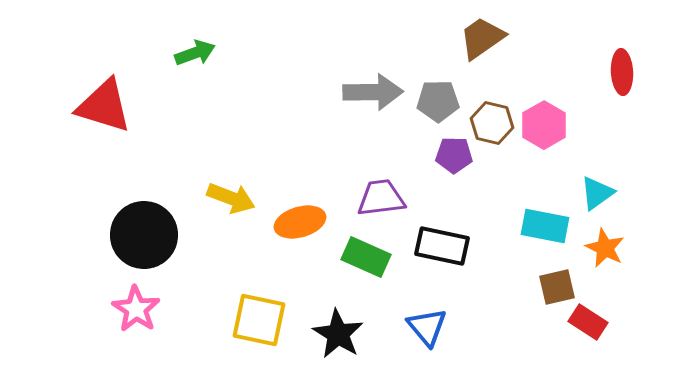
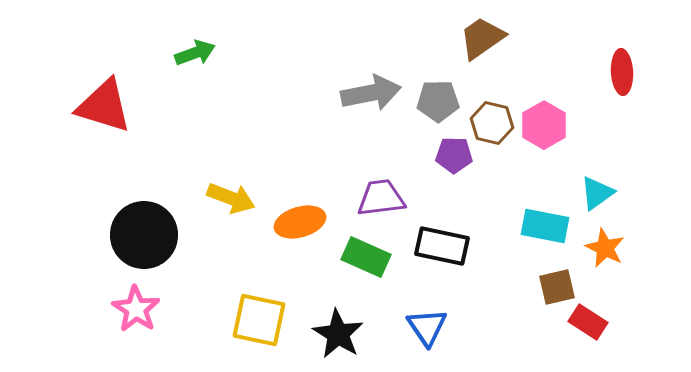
gray arrow: moved 2 px left, 1 px down; rotated 10 degrees counterclockwise
blue triangle: rotated 6 degrees clockwise
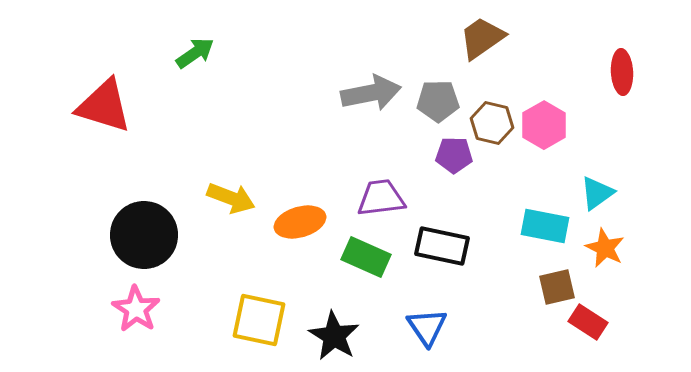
green arrow: rotated 15 degrees counterclockwise
black star: moved 4 px left, 2 px down
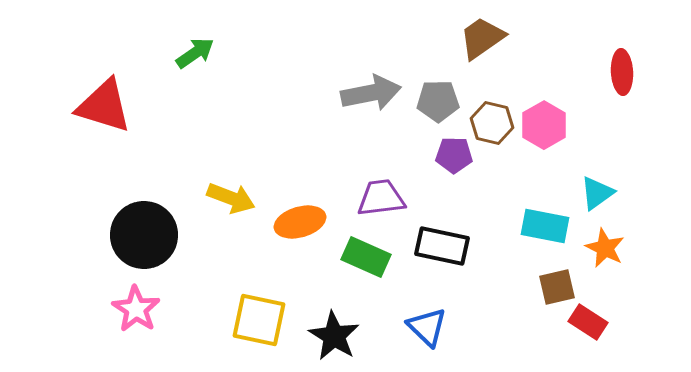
blue triangle: rotated 12 degrees counterclockwise
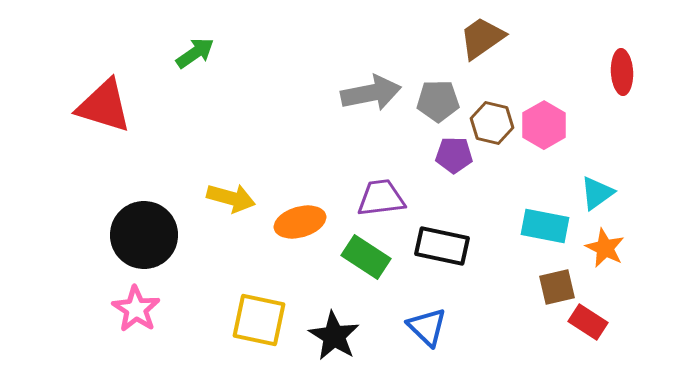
yellow arrow: rotated 6 degrees counterclockwise
green rectangle: rotated 9 degrees clockwise
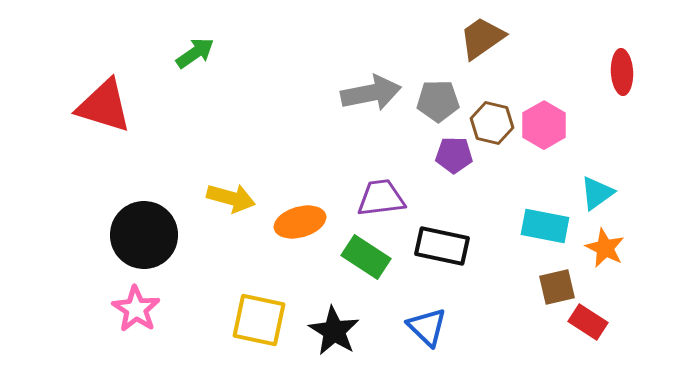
black star: moved 5 px up
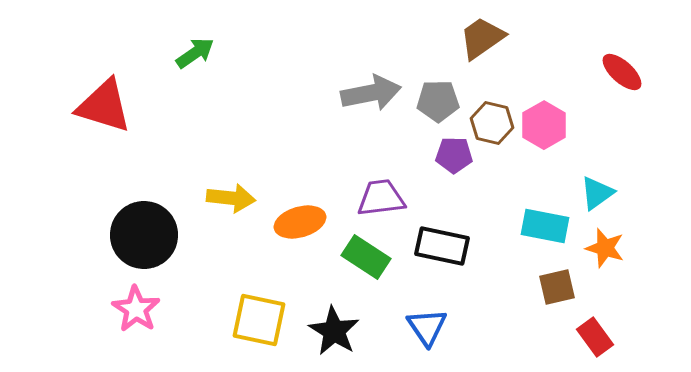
red ellipse: rotated 45 degrees counterclockwise
yellow arrow: rotated 9 degrees counterclockwise
orange star: rotated 9 degrees counterclockwise
red rectangle: moved 7 px right, 15 px down; rotated 21 degrees clockwise
blue triangle: rotated 12 degrees clockwise
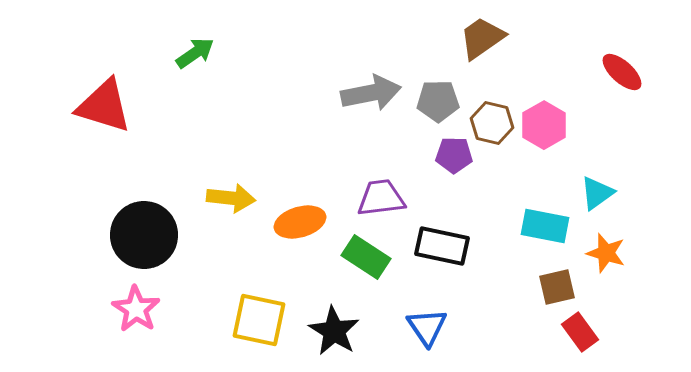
orange star: moved 1 px right, 5 px down
red rectangle: moved 15 px left, 5 px up
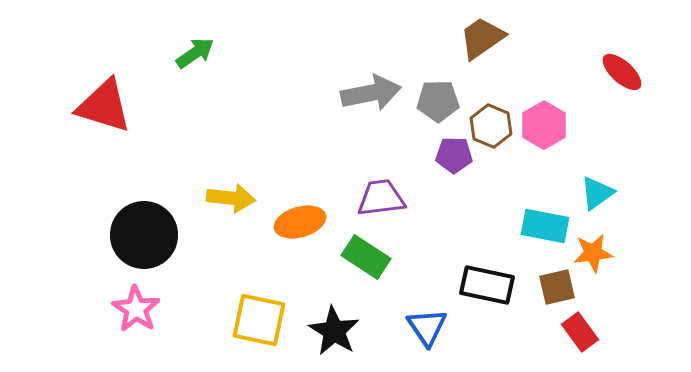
brown hexagon: moved 1 px left, 3 px down; rotated 9 degrees clockwise
black rectangle: moved 45 px right, 39 px down
orange star: moved 13 px left; rotated 24 degrees counterclockwise
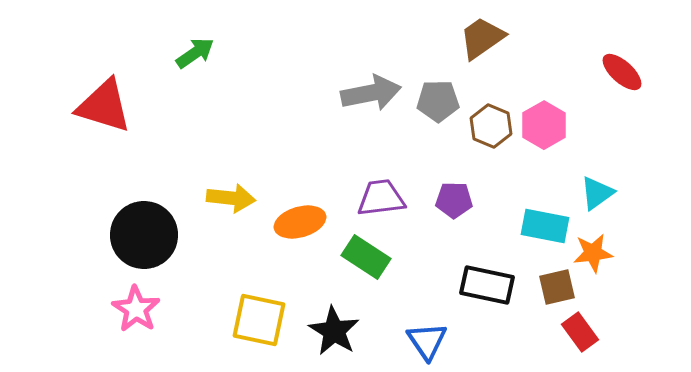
purple pentagon: moved 45 px down
blue triangle: moved 14 px down
